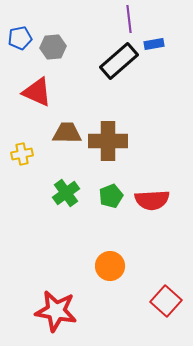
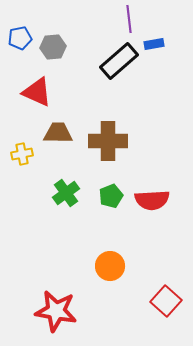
brown trapezoid: moved 9 px left
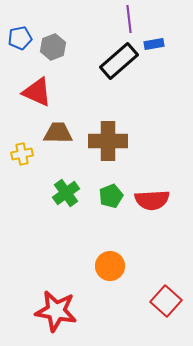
gray hexagon: rotated 15 degrees counterclockwise
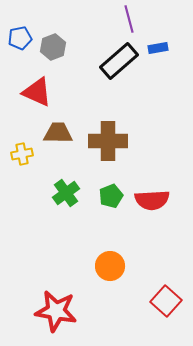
purple line: rotated 8 degrees counterclockwise
blue rectangle: moved 4 px right, 4 px down
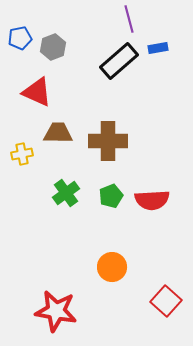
orange circle: moved 2 px right, 1 px down
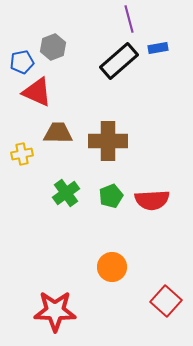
blue pentagon: moved 2 px right, 24 px down
red star: moved 1 px left; rotated 9 degrees counterclockwise
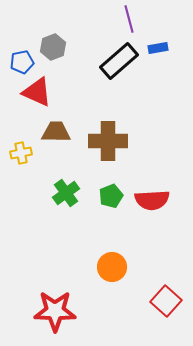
brown trapezoid: moved 2 px left, 1 px up
yellow cross: moved 1 px left, 1 px up
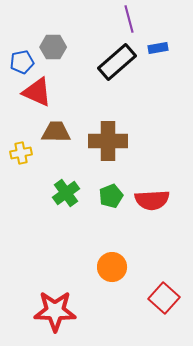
gray hexagon: rotated 20 degrees clockwise
black rectangle: moved 2 px left, 1 px down
red square: moved 2 px left, 3 px up
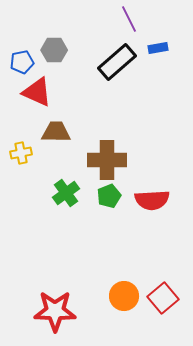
purple line: rotated 12 degrees counterclockwise
gray hexagon: moved 1 px right, 3 px down
brown cross: moved 1 px left, 19 px down
green pentagon: moved 2 px left
orange circle: moved 12 px right, 29 px down
red square: moved 1 px left; rotated 8 degrees clockwise
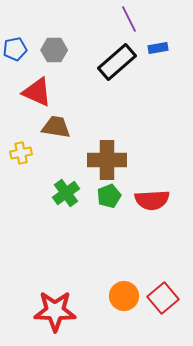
blue pentagon: moved 7 px left, 13 px up
brown trapezoid: moved 5 px up; rotated 8 degrees clockwise
